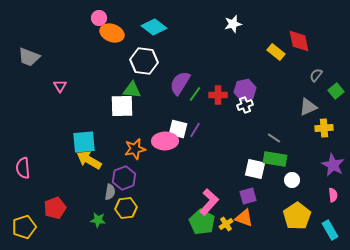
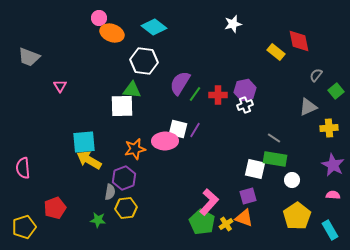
yellow cross at (324, 128): moved 5 px right
pink semicircle at (333, 195): rotated 80 degrees counterclockwise
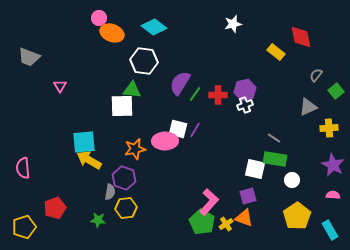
red diamond at (299, 41): moved 2 px right, 4 px up
purple hexagon at (124, 178): rotated 20 degrees counterclockwise
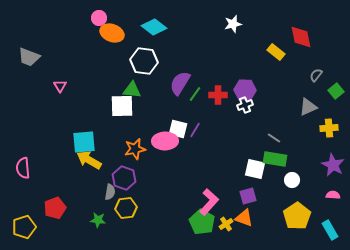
purple hexagon at (245, 90): rotated 15 degrees clockwise
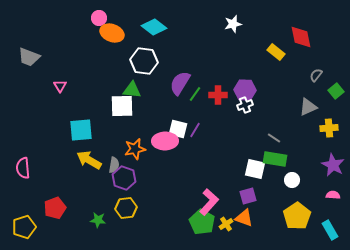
cyan square at (84, 142): moved 3 px left, 12 px up
gray semicircle at (110, 192): moved 4 px right, 27 px up
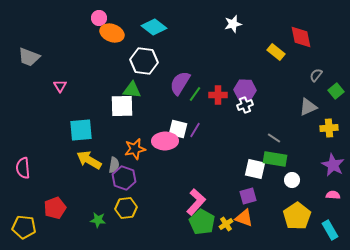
pink L-shape at (209, 202): moved 13 px left
yellow pentagon at (24, 227): rotated 25 degrees clockwise
